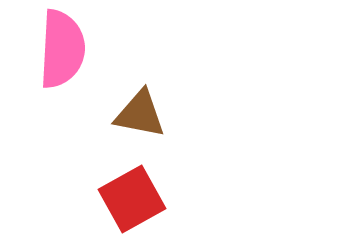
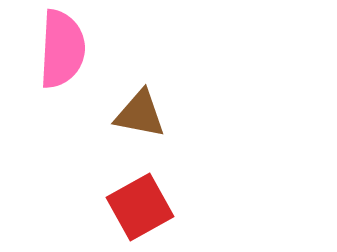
red square: moved 8 px right, 8 px down
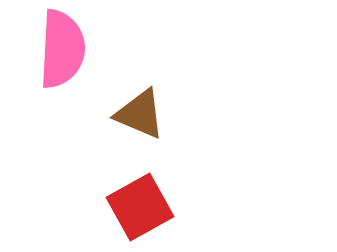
brown triangle: rotated 12 degrees clockwise
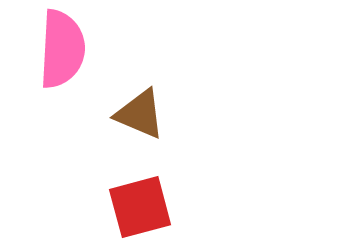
red square: rotated 14 degrees clockwise
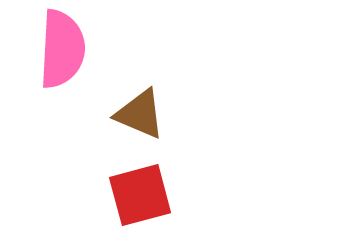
red square: moved 12 px up
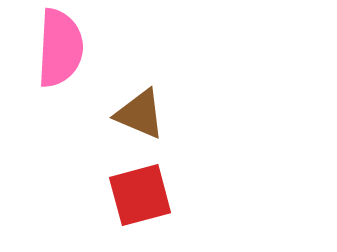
pink semicircle: moved 2 px left, 1 px up
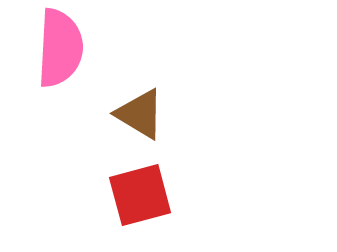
brown triangle: rotated 8 degrees clockwise
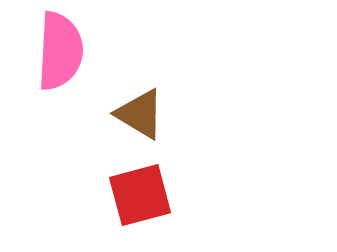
pink semicircle: moved 3 px down
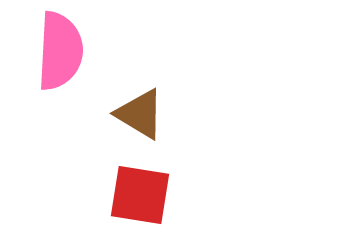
red square: rotated 24 degrees clockwise
